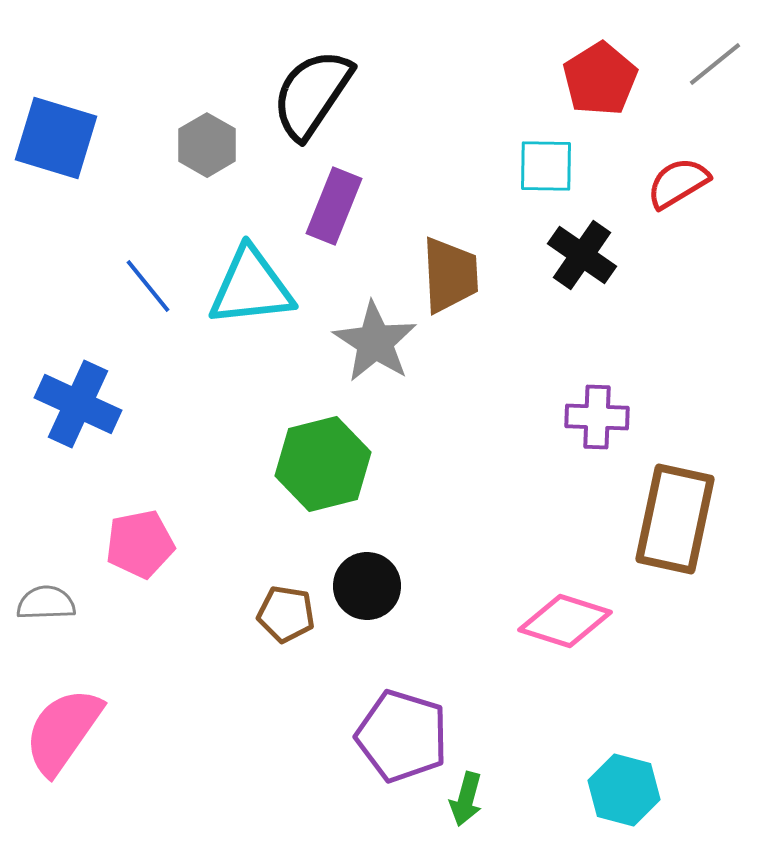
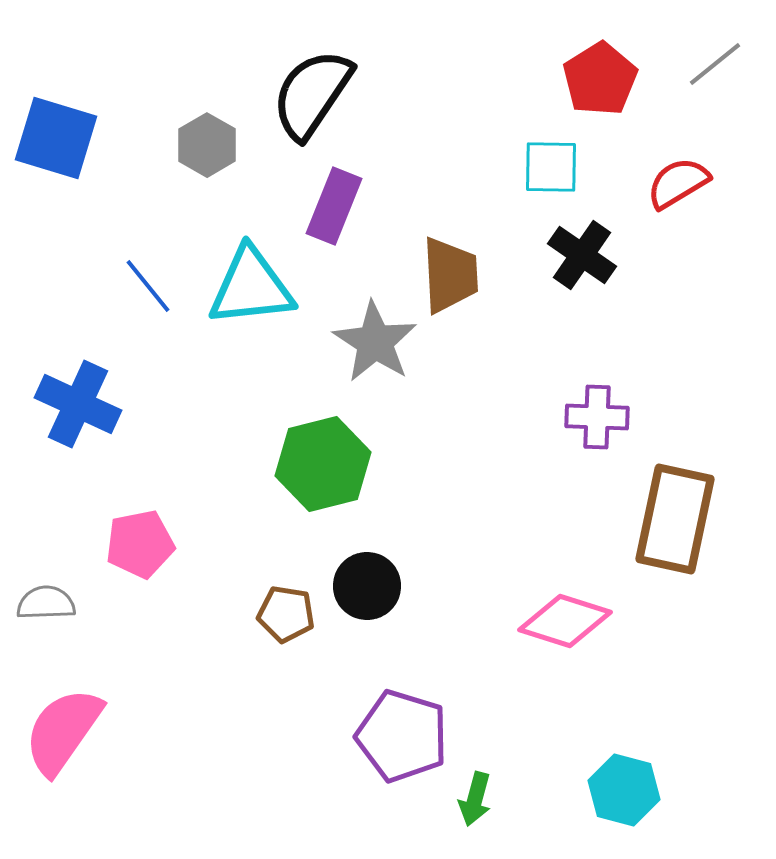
cyan square: moved 5 px right, 1 px down
green arrow: moved 9 px right
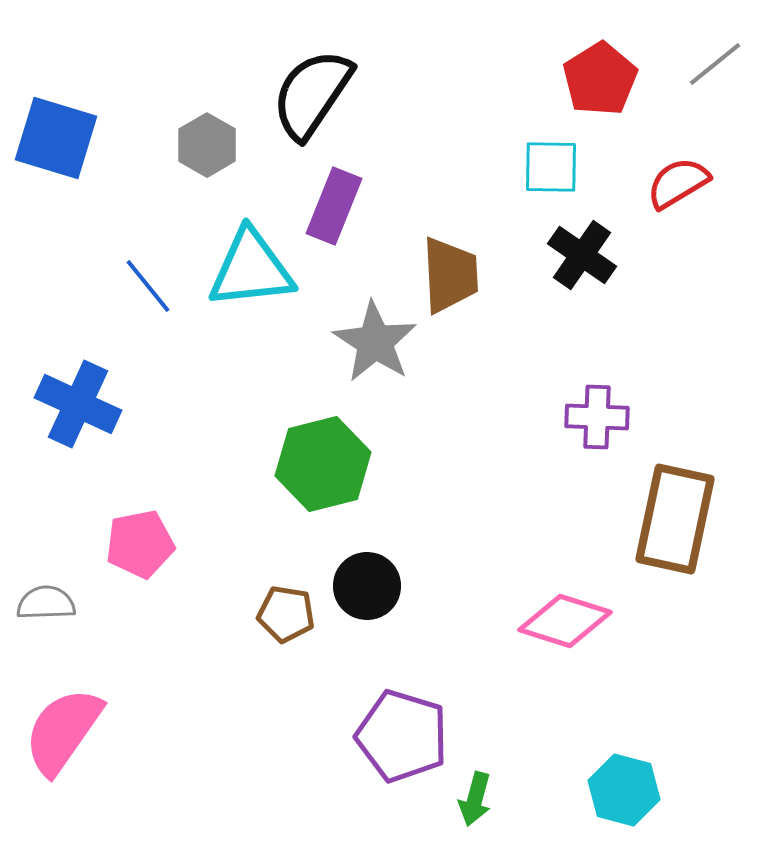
cyan triangle: moved 18 px up
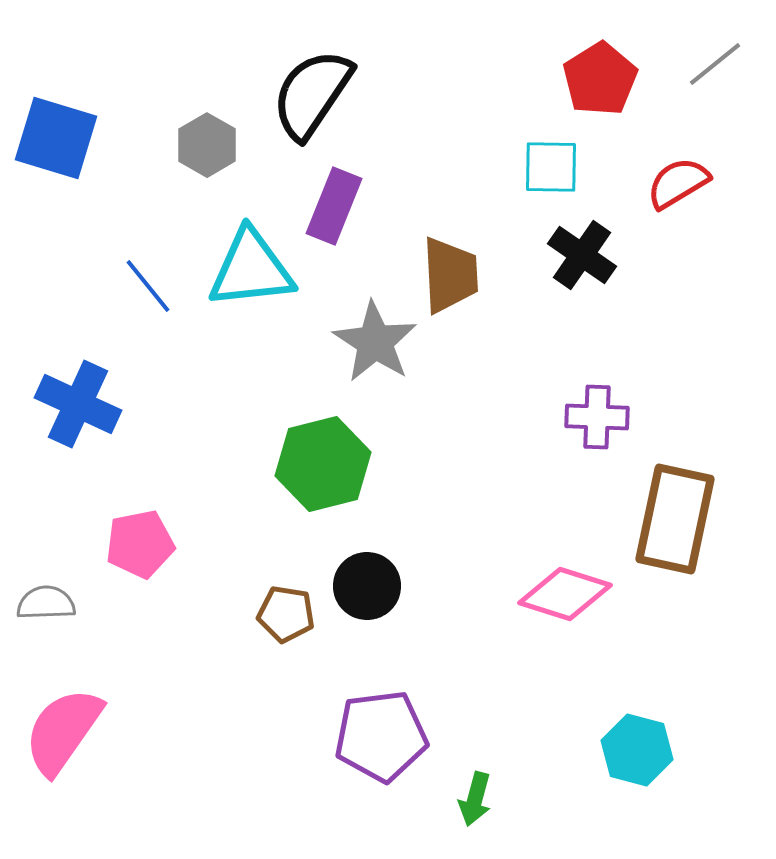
pink diamond: moved 27 px up
purple pentagon: moved 21 px left; rotated 24 degrees counterclockwise
cyan hexagon: moved 13 px right, 40 px up
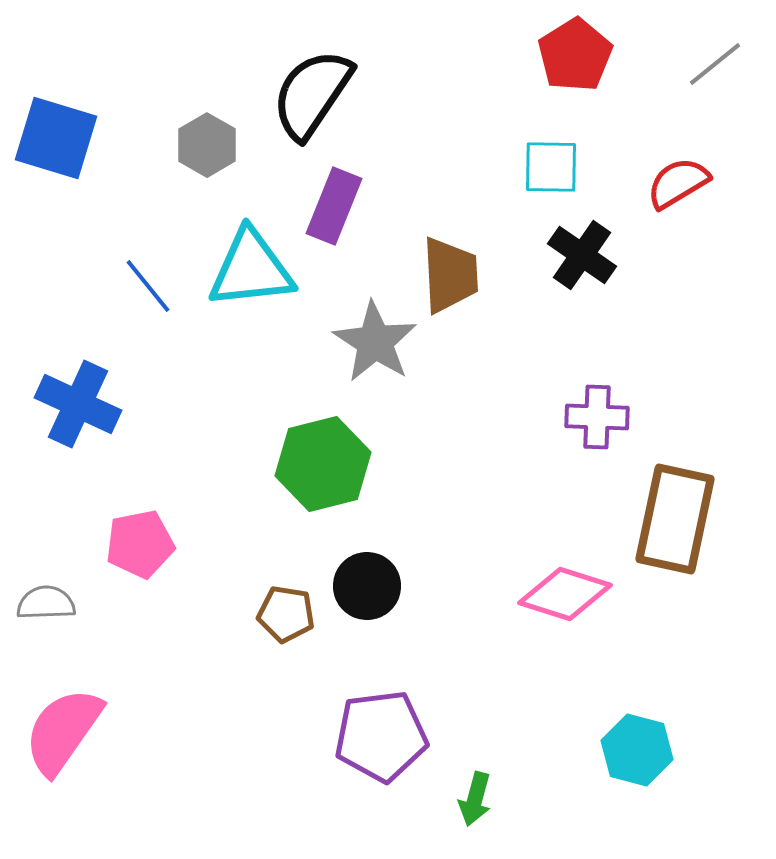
red pentagon: moved 25 px left, 24 px up
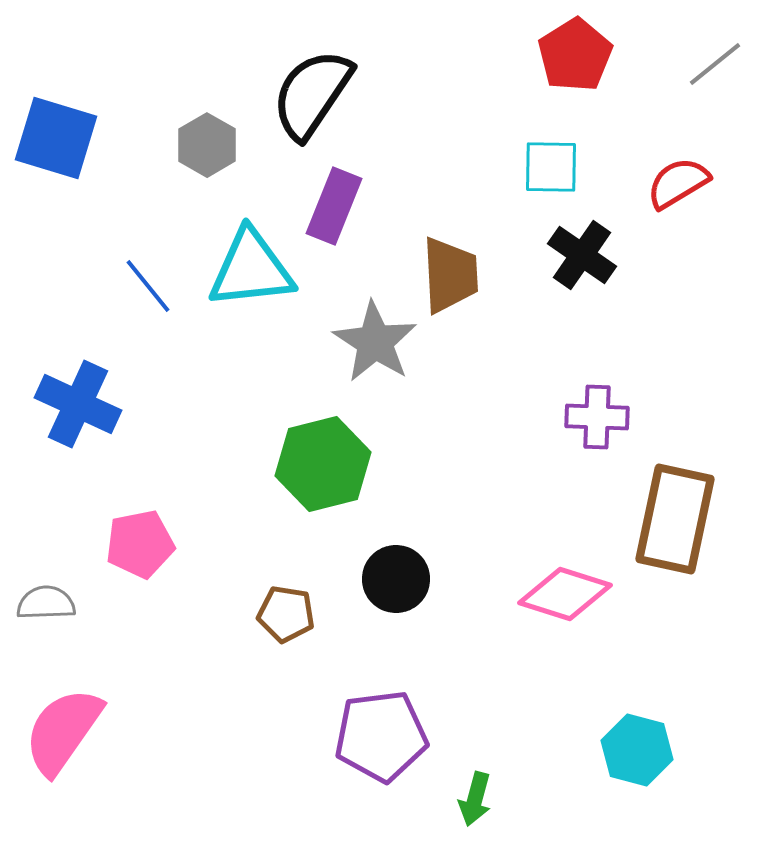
black circle: moved 29 px right, 7 px up
